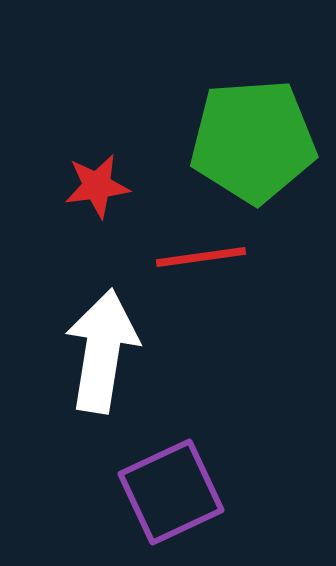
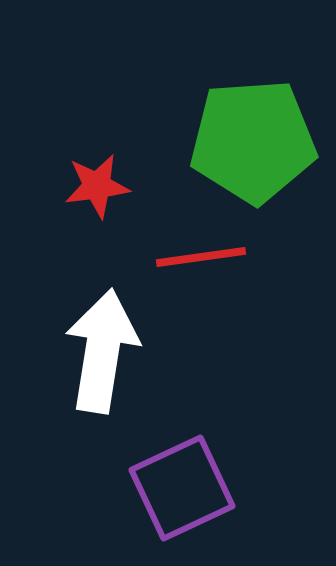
purple square: moved 11 px right, 4 px up
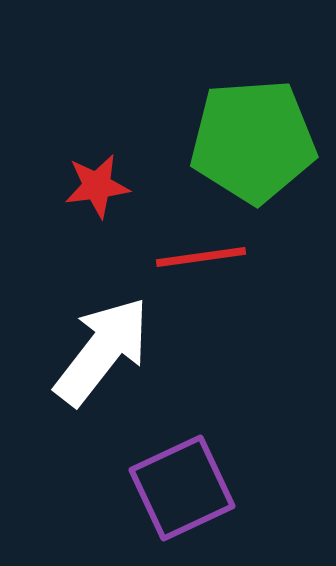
white arrow: rotated 29 degrees clockwise
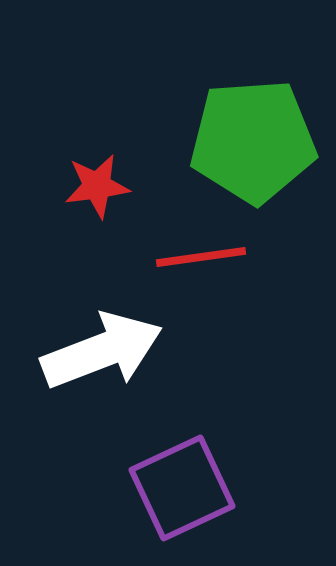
white arrow: rotated 31 degrees clockwise
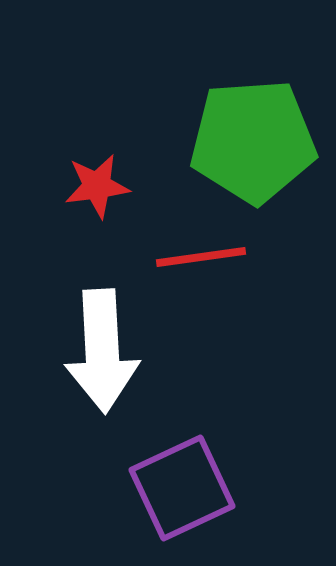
white arrow: rotated 108 degrees clockwise
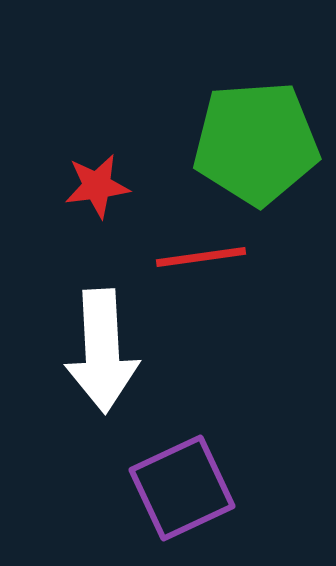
green pentagon: moved 3 px right, 2 px down
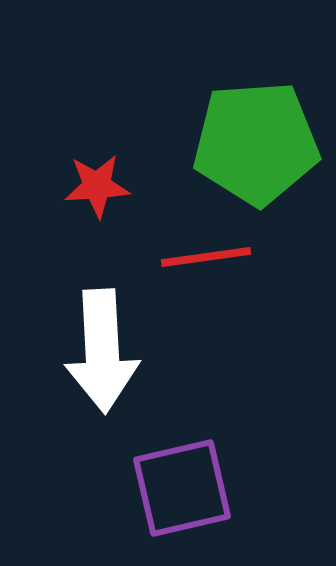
red star: rotated 4 degrees clockwise
red line: moved 5 px right
purple square: rotated 12 degrees clockwise
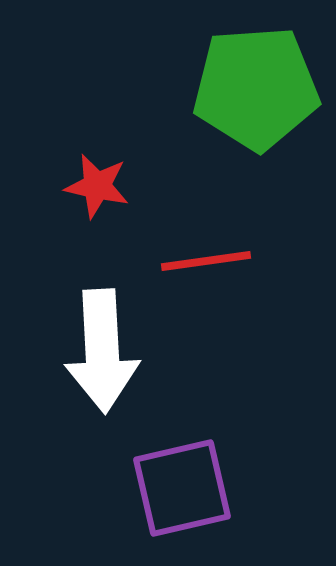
green pentagon: moved 55 px up
red star: rotated 16 degrees clockwise
red line: moved 4 px down
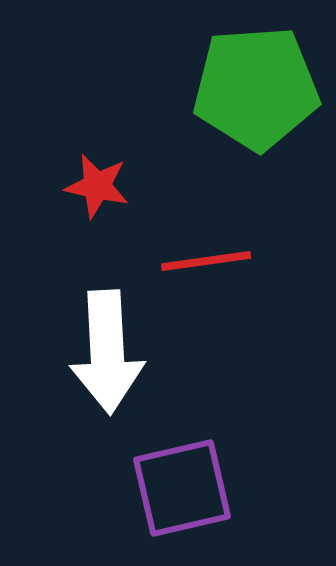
white arrow: moved 5 px right, 1 px down
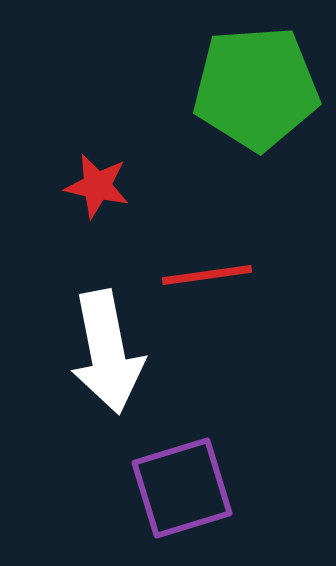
red line: moved 1 px right, 14 px down
white arrow: rotated 8 degrees counterclockwise
purple square: rotated 4 degrees counterclockwise
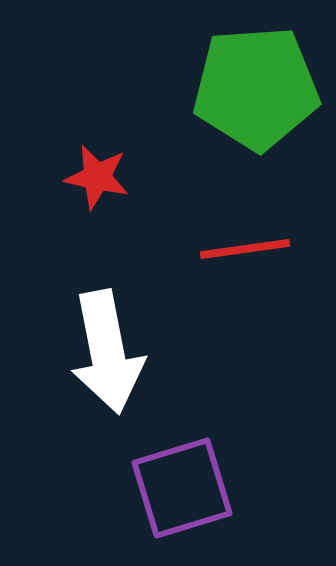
red star: moved 9 px up
red line: moved 38 px right, 26 px up
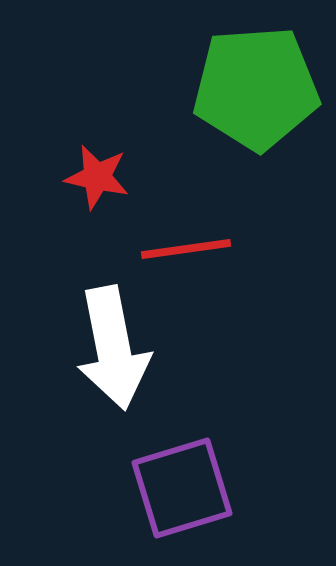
red line: moved 59 px left
white arrow: moved 6 px right, 4 px up
